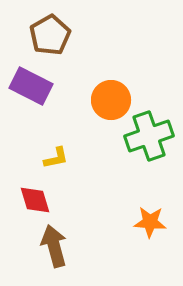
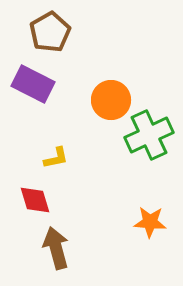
brown pentagon: moved 3 px up
purple rectangle: moved 2 px right, 2 px up
green cross: moved 1 px up; rotated 6 degrees counterclockwise
brown arrow: moved 2 px right, 2 px down
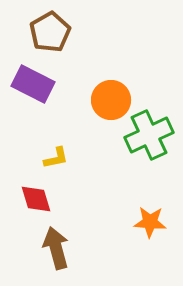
red diamond: moved 1 px right, 1 px up
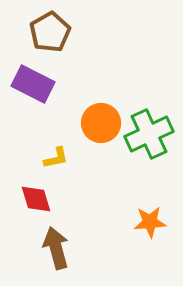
orange circle: moved 10 px left, 23 px down
green cross: moved 1 px up
orange star: rotated 8 degrees counterclockwise
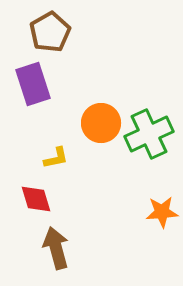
purple rectangle: rotated 45 degrees clockwise
orange star: moved 12 px right, 10 px up
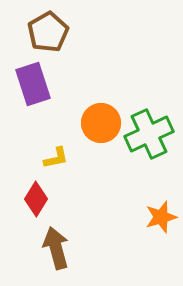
brown pentagon: moved 2 px left
red diamond: rotated 48 degrees clockwise
orange star: moved 1 px left, 5 px down; rotated 12 degrees counterclockwise
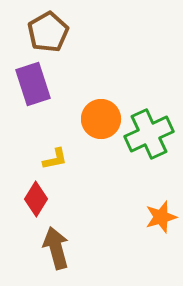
orange circle: moved 4 px up
yellow L-shape: moved 1 px left, 1 px down
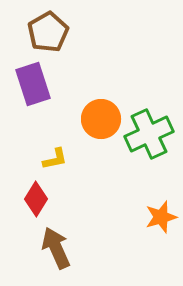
brown arrow: rotated 9 degrees counterclockwise
